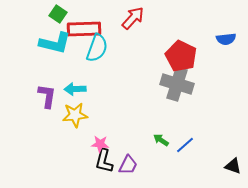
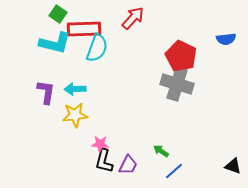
purple L-shape: moved 1 px left, 4 px up
green arrow: moved 11 px down
blue line: moved 11 px left, 26 px down
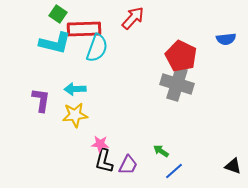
purple L-shape: moved 5 px left, 8 px down
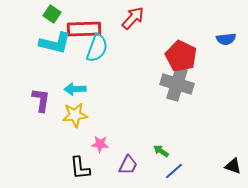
green square: moved 6 px left
black L-shape: moved 24 px left, 7 px down; rotated 20 degrees counterclockwise
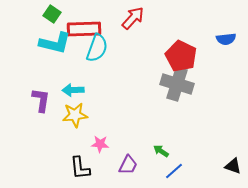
cyan arrow: moved 2 px left, 1 px down
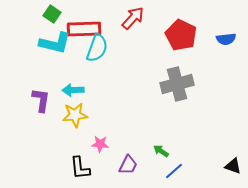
red pentagon: moved 21 px up
gray cross: rotated 32 degrees counterclockwise
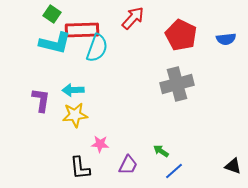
red rectangle: moved 2 px left, 1 px down
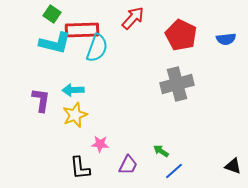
yellow star: rotated 15 degrees counterclockwise
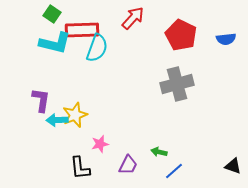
cyan arrow: moved 16 px left, 30 px down
pink star: rotated 18 degrees counterclockwise
green arrow: moved 2 px left, 1 px down; rotated 21 degrees counterclockwise
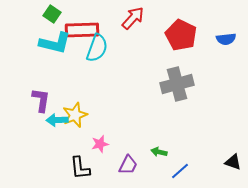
black triangle: moved 4 px up
blue line: moved 6 px right
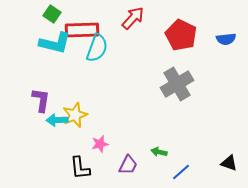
gray cross: rotated 16 degrees counterclockwise
black triangle: moved 4 px left, 1 px down
blue line: moved 1 px right, 1 px down
